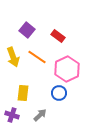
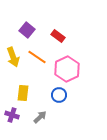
blue circle: moved 2 px down
gray arrow: moved 2 px down
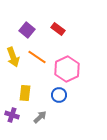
red rectangle: moved 7 px up
yellow rectangle: moved 2 px right
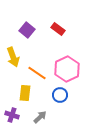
orange line: moved 16 px down
blue circle: moved 1 px right
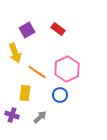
purple square: rotated 21 degrees clockwise
yellow arrow: moved 2 px right, 4 px up
orange line: moved 1 px up
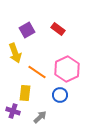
purple cross: moved 1 px right, 4 px up
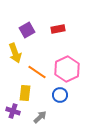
red rectangle: rotated 48 degrees counterclockwise
